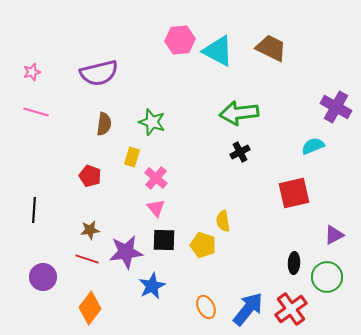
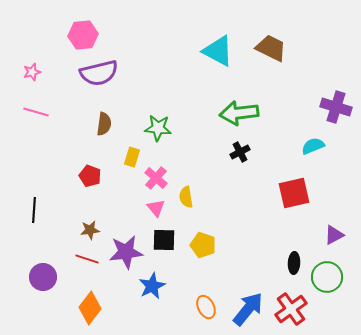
pink hexagon: moved 97 px left, 5 px up
purple cross: rotated 12 degrees counterclockwise
green star: moved 6 px right, 6 px down; rotated 12 degrees counterclockwise
yellow semicircle: moved 37 px left, 24 px up
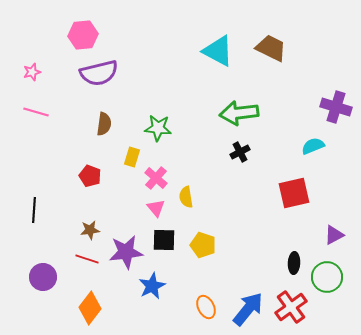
red cross: moved 2 px up
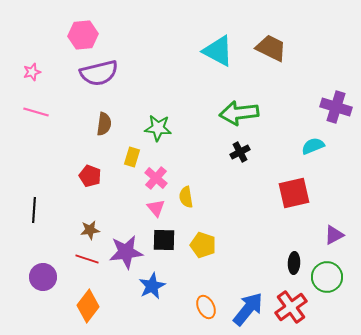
orange diamond: moved 2 px left, 2 px up
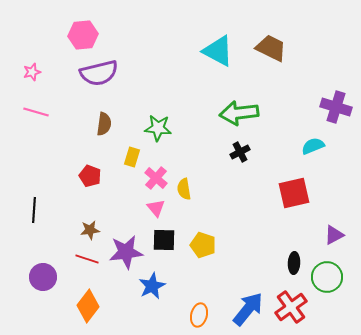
yellow semicircle: moved 2 px left, 8 px up
orange ellipse: moved 7 px left, 8 px down; rotated 40 degrees clockwise
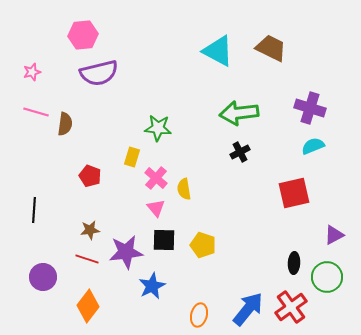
purple cross: moved 26 px left, 1 px down
brown semicircle: moved 39 px left
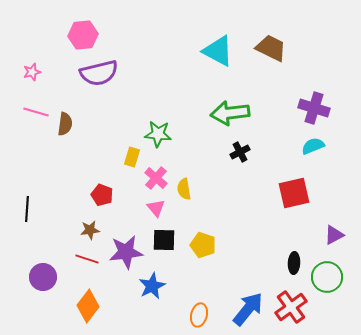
purple cross: moved 4 px right
green arrow: moved 9 px left
green star: moved 6 px down
red pentagon: moved 12 px right, 19 px down
black line: moved 7 px left, 1 px up
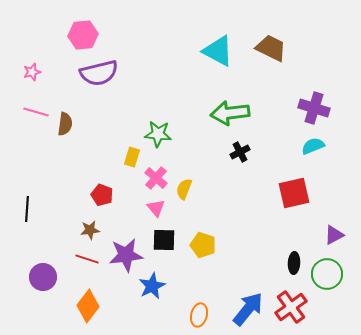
yellow semicircle: rotated 30 degrees clockwise
purple star: moved 3 px down
green circle: moved 3 px up
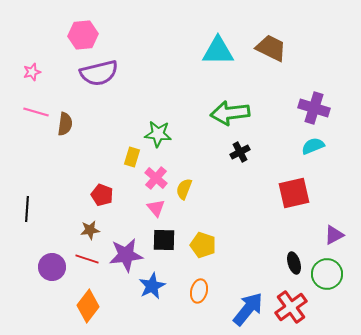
cyan triangle: rotated 28 degrees counterclockwise
black ellipse: rotated 20 degrees counterclockwise
purple circle: moved 9 px right, 10 px up
orange ellipse: moved 24 px up
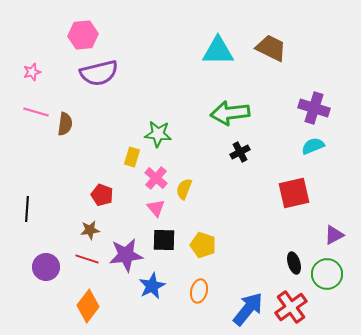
purple circle: moved 6 px left
